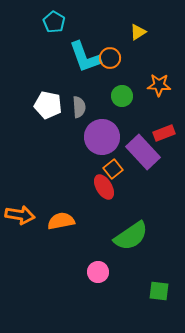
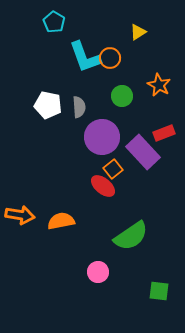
orange star: rotated 25 degrees clockwise
red ellipse: moved 1 px left, 1 px up; rotated 20 degrees counterclockwise
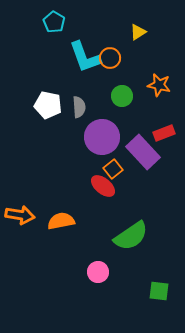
orange star: rotated 15 degrees counterclockwise
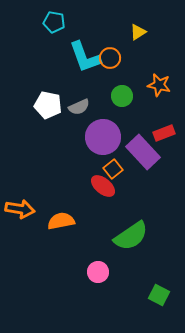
cyan pentagon: rotated 20 degrees counterclockwise
gray semicircle: rotated 70 degrees clockwise
purple circle: moved 1 px right
orange arrow: moved 6 px up
green square: moved 4 px down; rotated 20 degrees clockwise
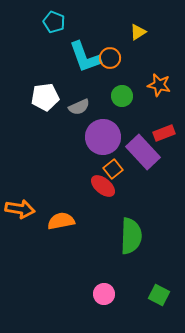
cyan pentagon: rotated 10 degrees clockwise
white pentagon: moved 3 px left, 8 px up; rotated 20 degrees counterclockwise
green semicircle: rotated 54 degrees counterclockwise
pink circle: moved 6 px right, 22 px down
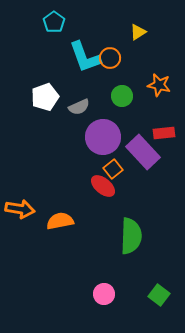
cyan pentagon: rotated 15 degrees clockwise
white pentagon: rotated 12 degrees counterclockwise
red rectangle: rotated 15 degrees clockwise
orange semicircle: moved 1 px left
green square: rotated 10 degrees clockwise
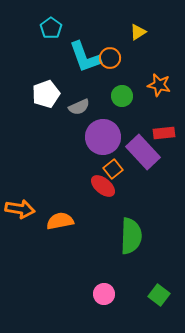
cyan pentagon: moved 3 px left, 6 px down
white pentagon: moved 1 px right, 3 px up
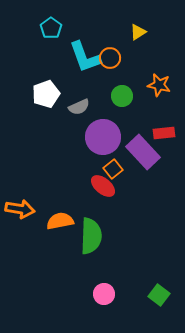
green semicircle: moved 40 px left
